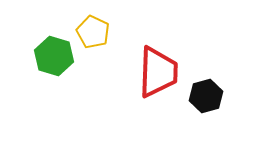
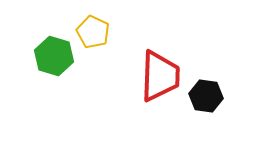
red trapezoid: moved 2 px right, 4 px down
black hexagon: rotated 24 degrees clockwise
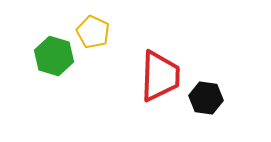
black hexagon: moved 2 px down
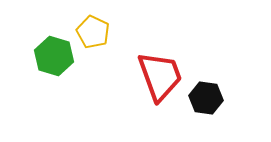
red trapezoid: rotated 22 degrees counterclockwise
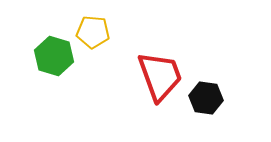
yellow pentagon: rotated 20 degrees counterclockwise
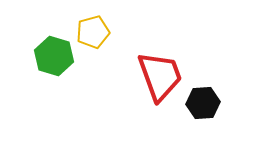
yellow pentagon: rotated 20 degrees counterclockwise
black hexagon: moved 3 px left, 5 px down; rotated 12 degrees counterclockwise
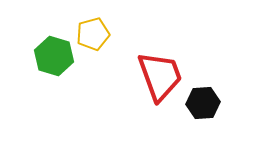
yellow pentagon: moved 2 px down
